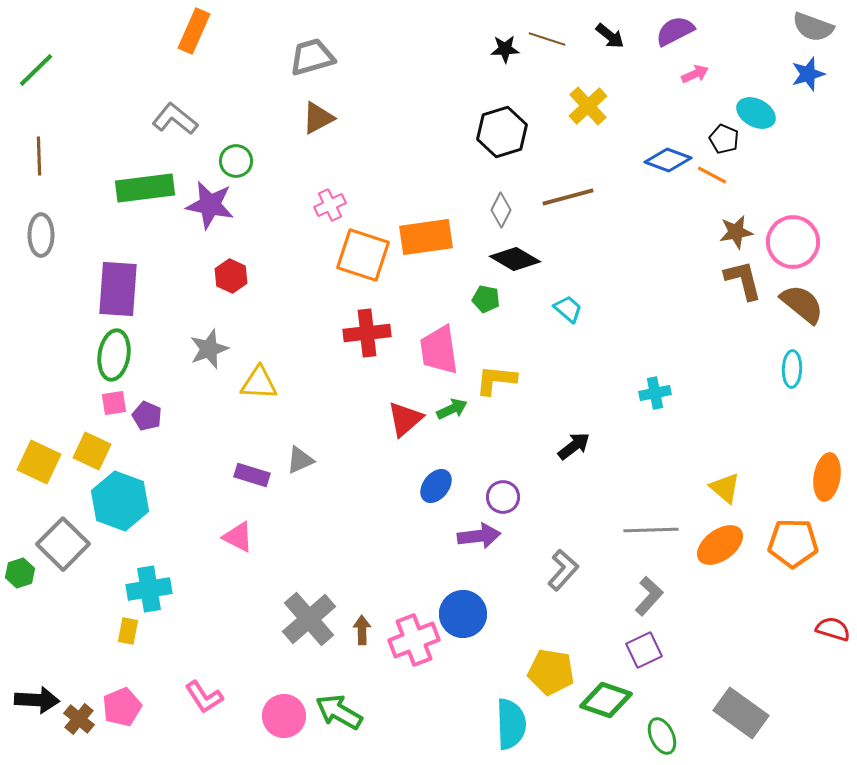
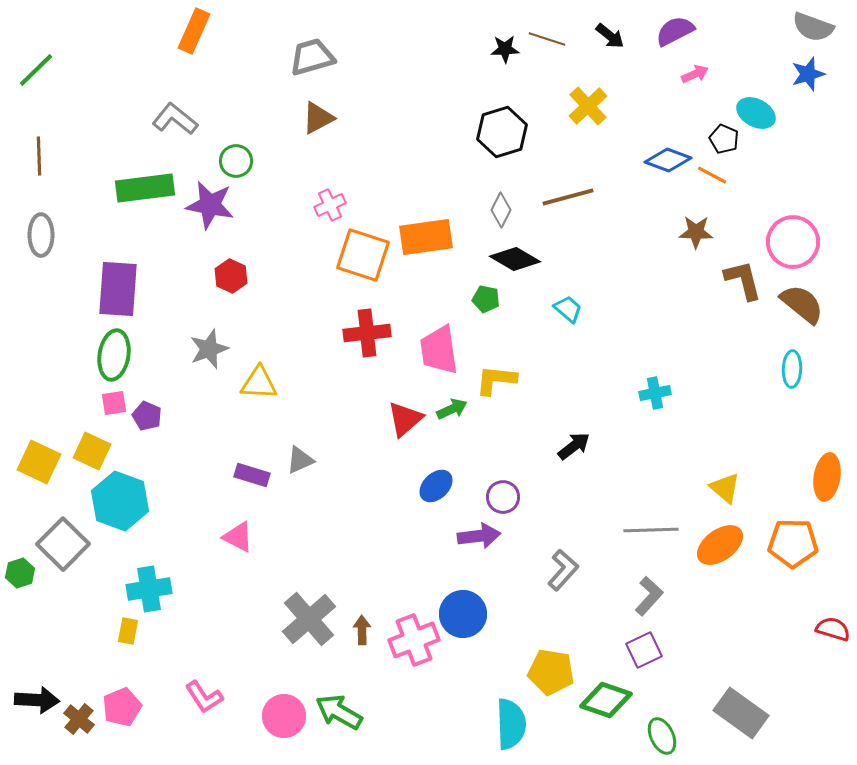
brown star at (736, 232): moved 40 px left; rotated 12 degrees clockwise
blue ellipse at (436, 486): rotated 8 degrees clockwise
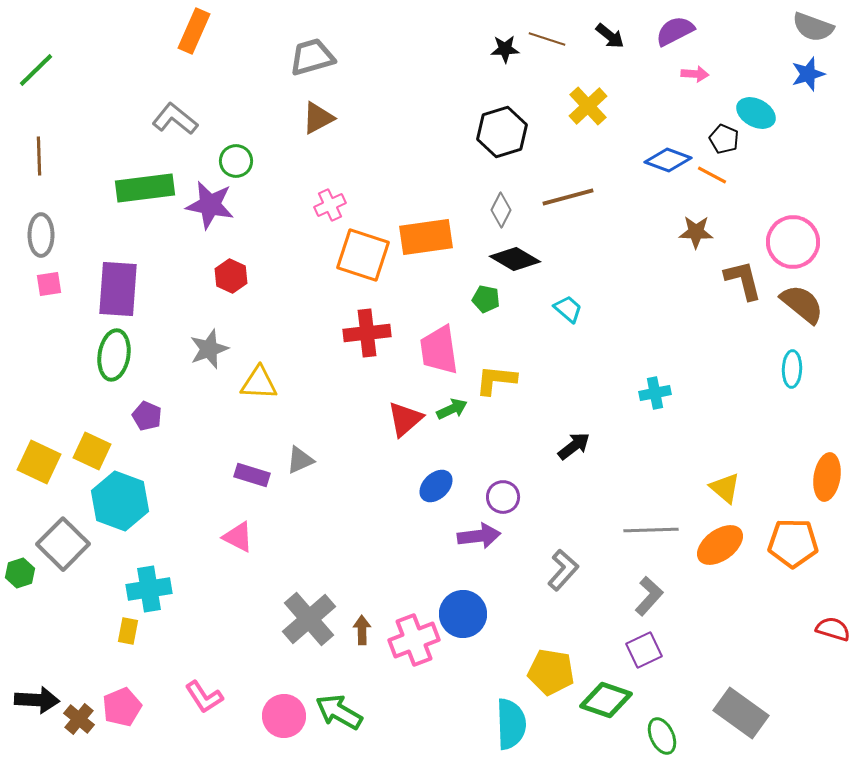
pink arrow at (695, 74): rotated 28 degrees clockwise
pink square at (114, 403): moved 65 px left, 119 px up
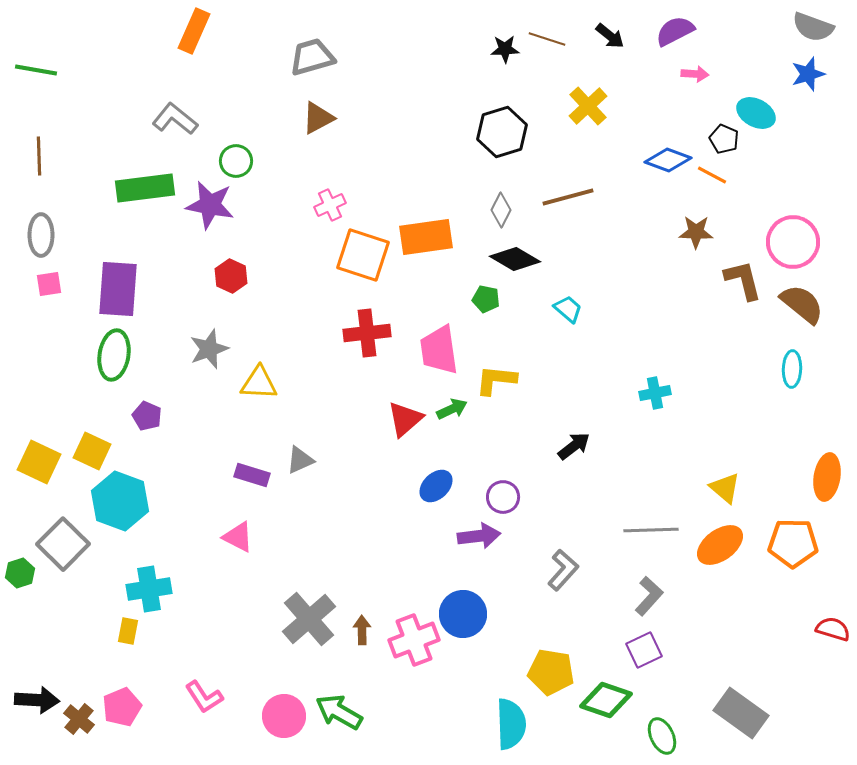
green line at (36, 70): rotated 54 degrees clockwise
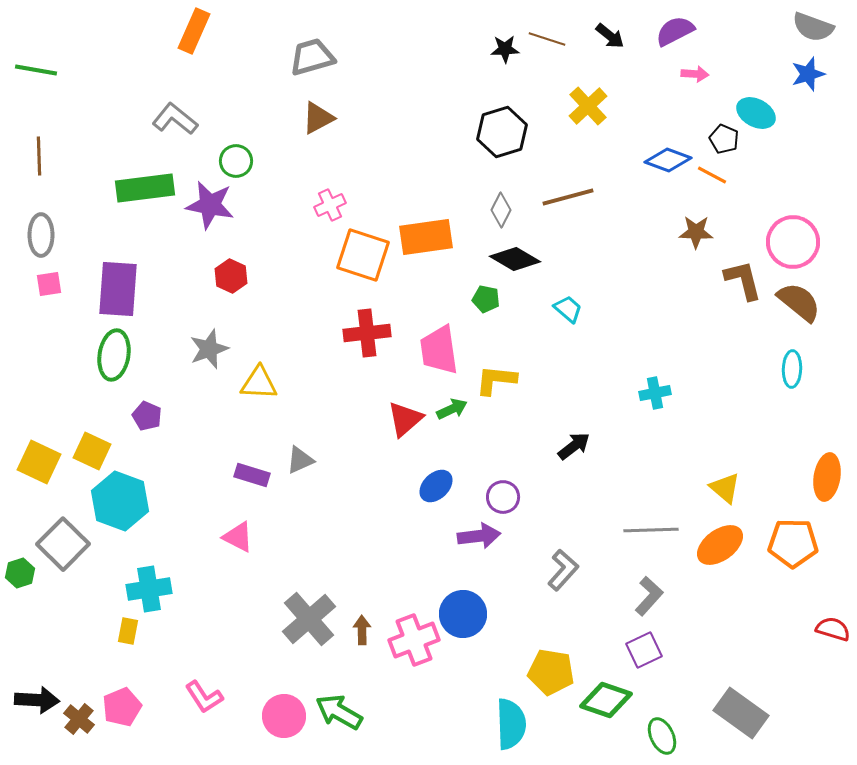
brown semicircle at (802, 304): moved 3 px left, 2 px up
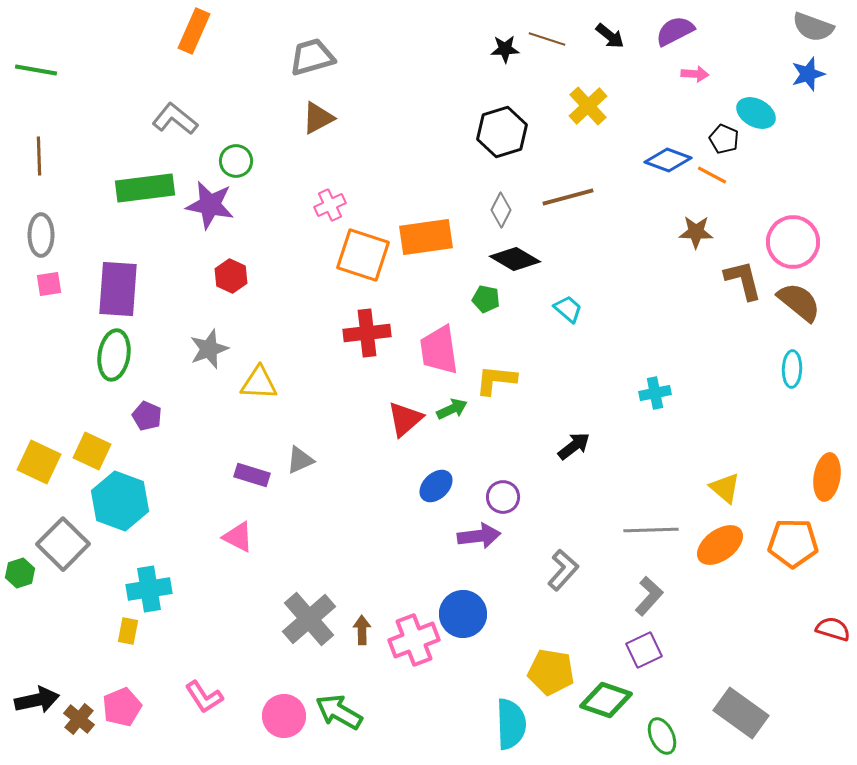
black arrow at (37, 700): rotated 15 degrees counterclockwise
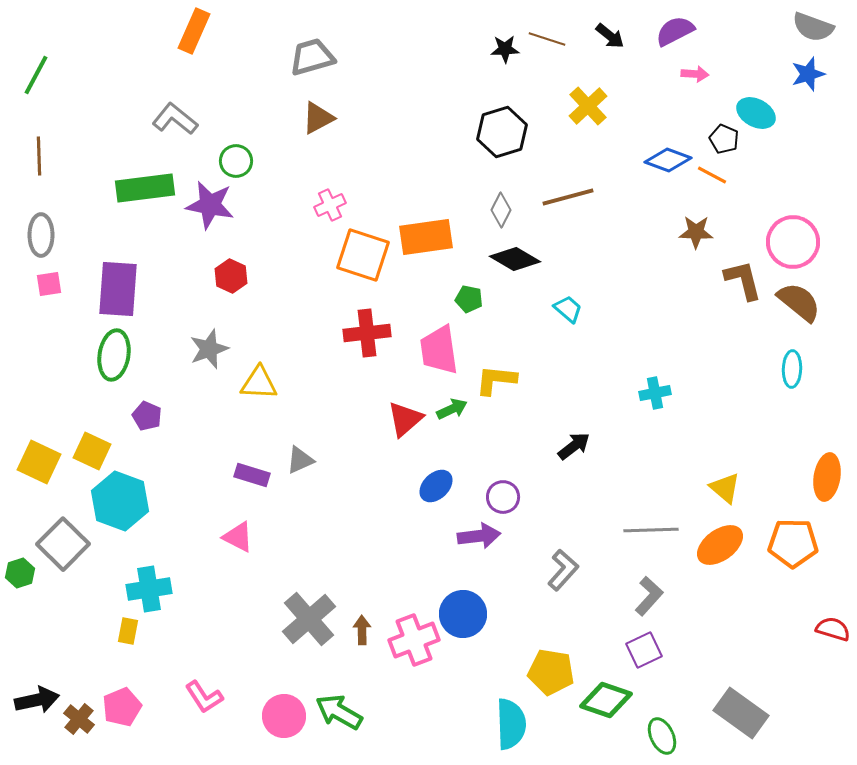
green line at (36, 70): moved 5 px down; rotated 72 degrees counterclockwise
green pentagon at (486, 299): moved 17 px left
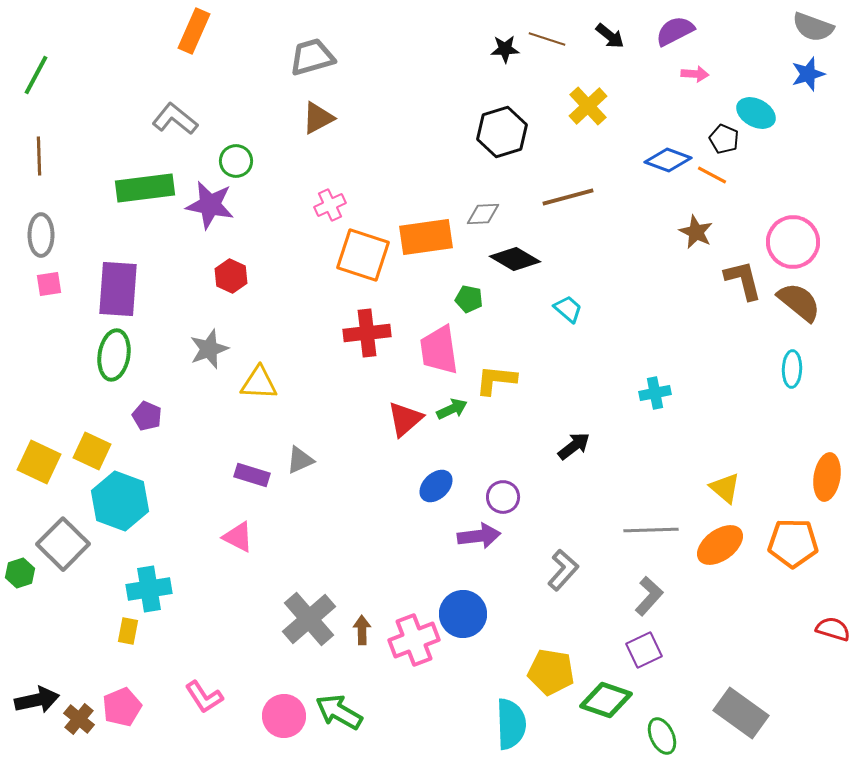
gray diamond at (501, 210): moved 18 px left, 4 px down; rotated 60 degrees clockwise
brown star at (696, 232): rotated 24 degrees clockwise
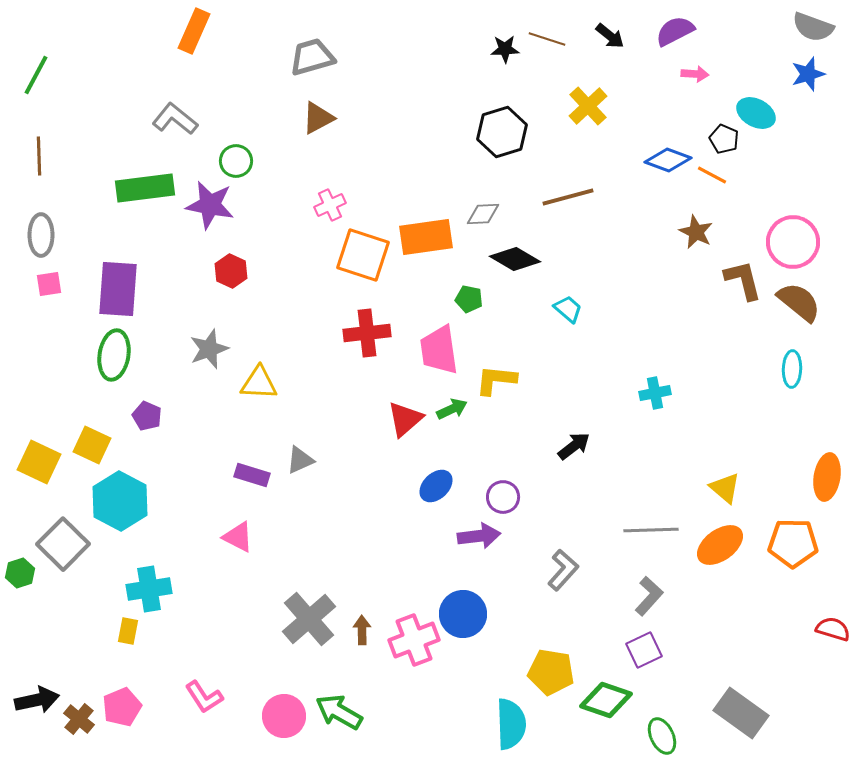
red hexagon at (231, 276): moved 5 px up
yellow square at (92, 451): moved 6 px up
cyan hexagon at (120, 501): rotated 8 degrees clockwise
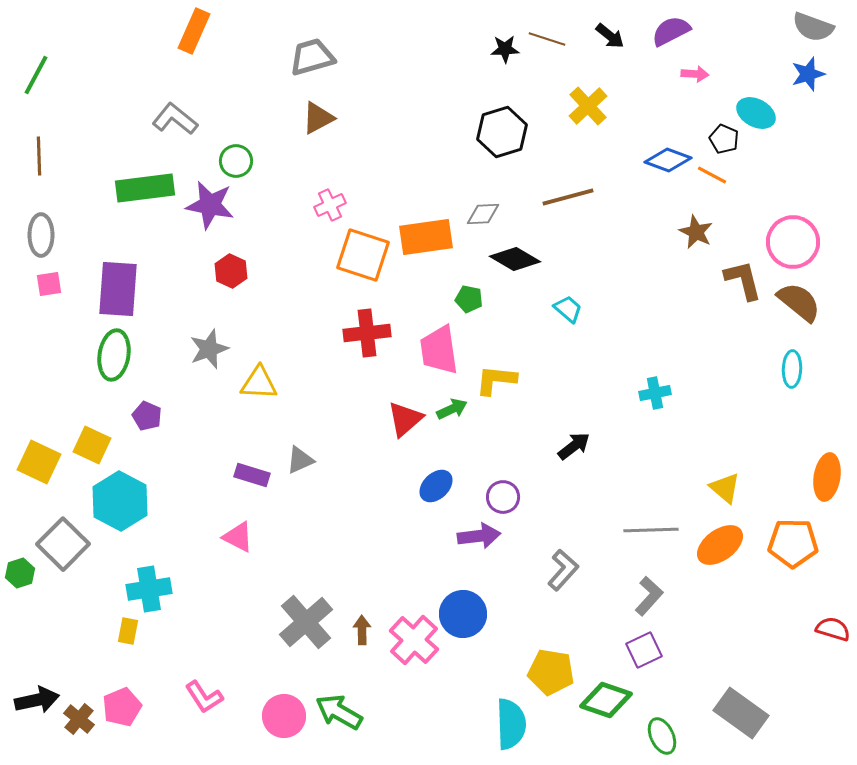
purple semicircle at (675, 31): moved 4 px left
gray cross at (309, 619): moved 3 px left, 3 px down
pink cross at (414, 640): rotated 27 degrees counterclockwise
